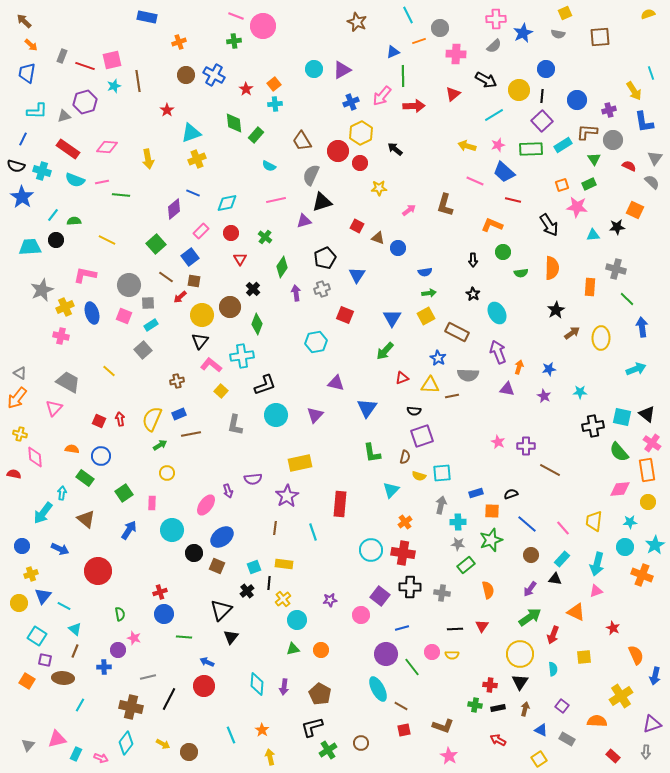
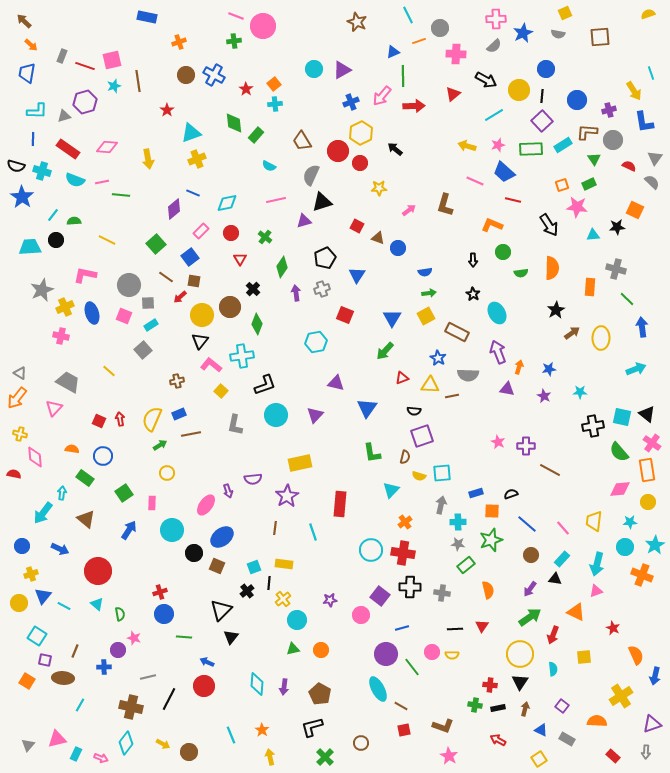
blue line at (23, 139): moved 10 px right; rotated 24 degrees counterclockwise
blue circle at (101, 456): moved 2 px right
cyan triangle at (75, 629): moved 22 px right, 25 px up
green cross at (328, 750): moved 3 px left, 7 px down; rotated 12 degrees counterclockwise
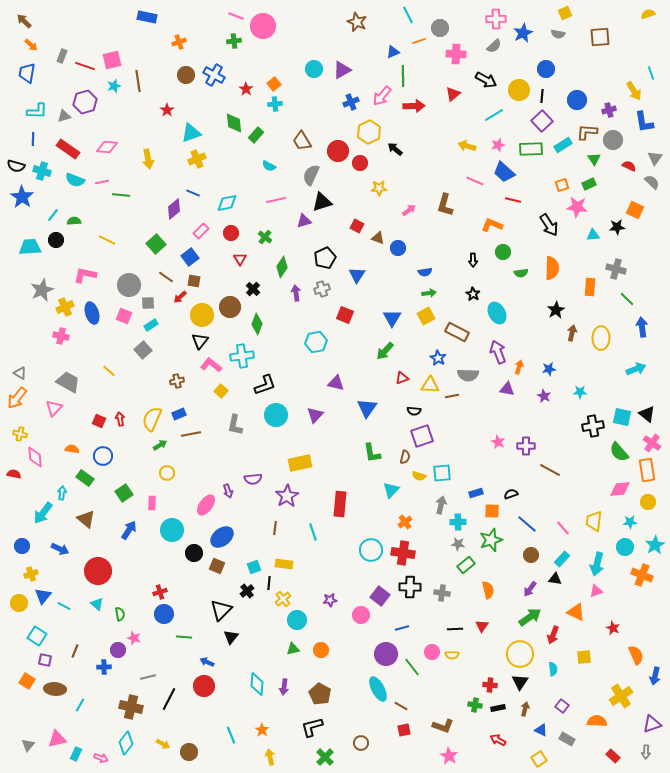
yellow hexagon at (361, 133): moved 8 px right, 1 px up
brown arrow at (572, 333): rotated 42 degrees counterclockwise
brown ellipse at (63, 678): moved 8 px left, 11 px down
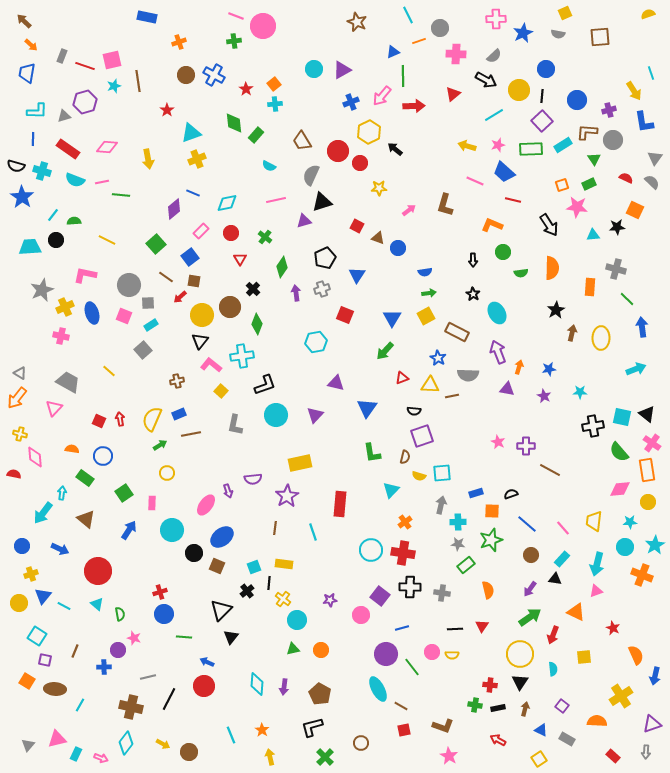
gray semicircle at (494, 46): moved 10 px down
red semicircle at (629, 166): moved 3 px left, 12 px down
yellow cross at (283, 599): rotated 14 degrees counterclockwise
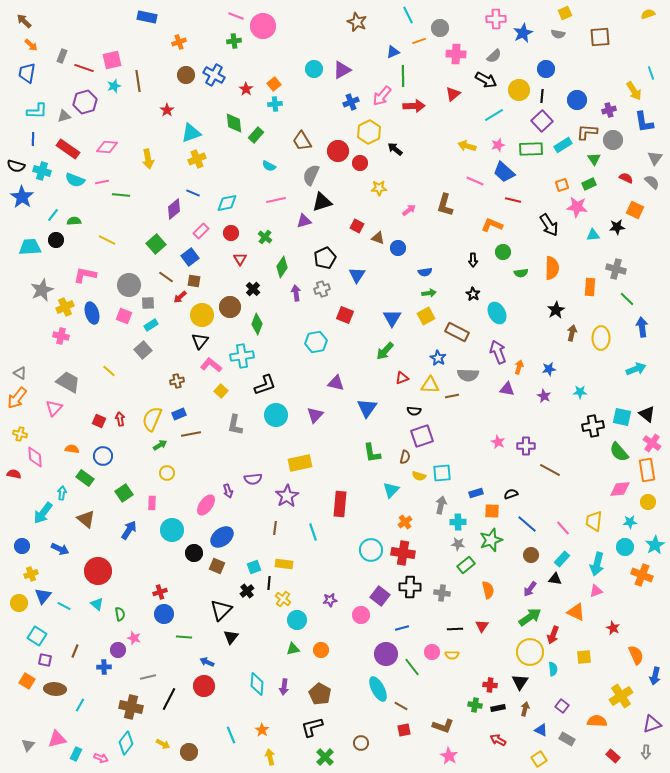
red line at (85, 66): moved 1 px left, 2 px down
yellow circle at (520, 654): moved 10 px right, 2 px up
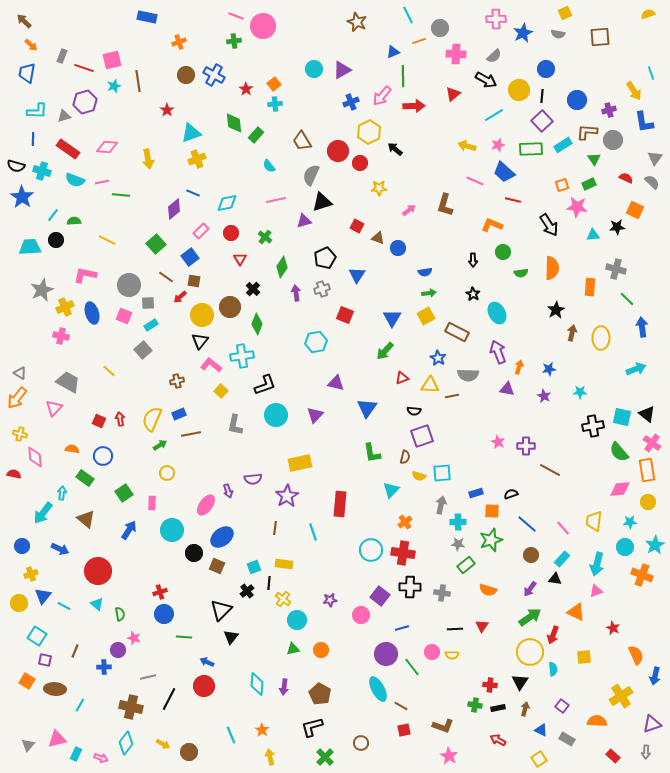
cyan semicircle at (269, 166): rotated 24 degrees clockwise
orange semicircle at (488, 590): rotated 120 degrees clockwise
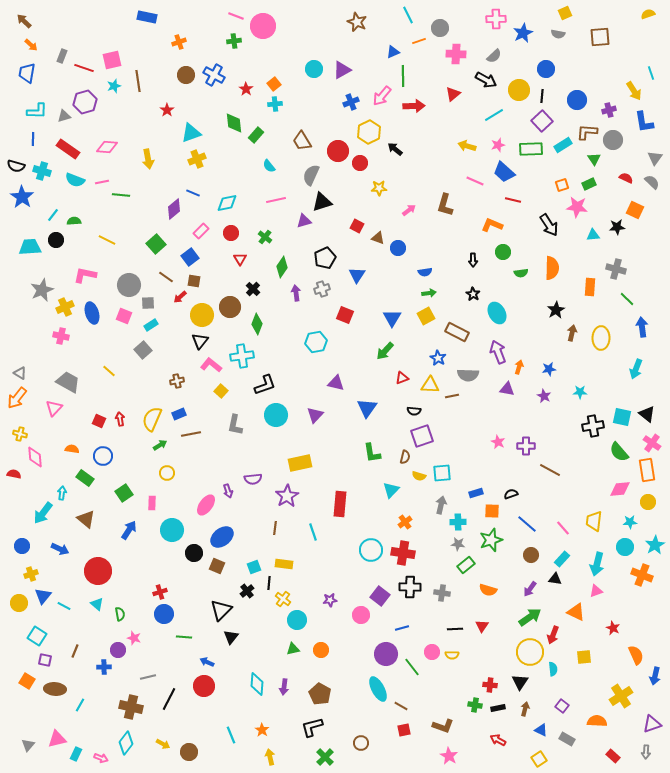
cyan arrow at (636, 369): rotated 132 degrees clockwise
